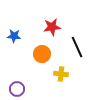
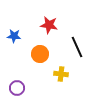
red star: moved 3 px left, 2 px up; rotated 18 degrees clockwise
orange circle: moved 2 px left
purple circle: moved 1 px up
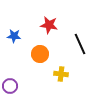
black line: moved 3 px right, 3 px up
purple circle: moved 7 px left, 2 px up
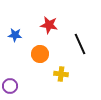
blue star: moved 1 px right, 1 px up
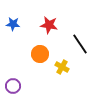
blue star: moved 2 px left, 11 px up
black line: rotated 10 degrees counterclockwise
yellow cross: moved 1 px right, 7 px up; rotated 24 degrees clockwise
purple circle: moved 3 px right
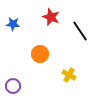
red star: moved 2 px right, 8 px up; rotated 12 degrees clockwise
black line: moved 13 px up
yellow cross: moved 7 px right, 8 px down
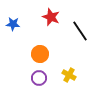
purple circle: moved 26 px right, 8 px up
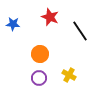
red star: moved 1 px left
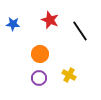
red star: moved 3 px down
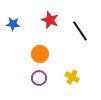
yellow cross: moved 3 px right, 2 px down
